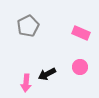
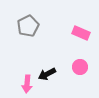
pink arrow: moved 1 px right, 1 px down
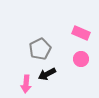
gray pentagon: moved 12 px right, 23 px down
pink circle: moved 1 px right, 8 px up
pink arrow: moved 1 px left
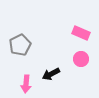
gray pentagon: moved 20 px left, 4 px up
black arrow: moved 4 px right
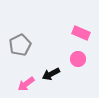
pink circle: moved 3 px left
pink arrow: rotated 48 degrees clockwise
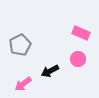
black arrow: moved 1 px left, 3 px up
pink arrow: moved 3 px left
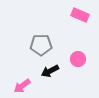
pink rectangle: moved 1 px left, 18 px up
gray pentagon: moved 21 px right; rotated 25 degrees clockwise
pink arrow: moved 1 px left, 2 px down
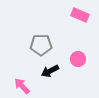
pink arrow: rotated 84 degrees clockwise
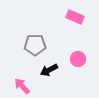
pink rectangle: moved 5 px left, 2 px down
gray pentagon: moved 6 px left
black arrow: moved 1 px left, 1 px up
